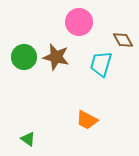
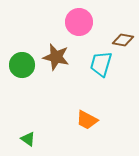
brown diamond: rotated 50 degrees counterclockwise
green circle: moved 2 px left, 8 px down
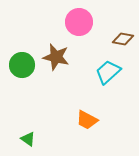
brown diamond: moved 1 px up
cyan trapezoid: moved 7 px right, 8 px down; rotated 32 degrees clockwise
